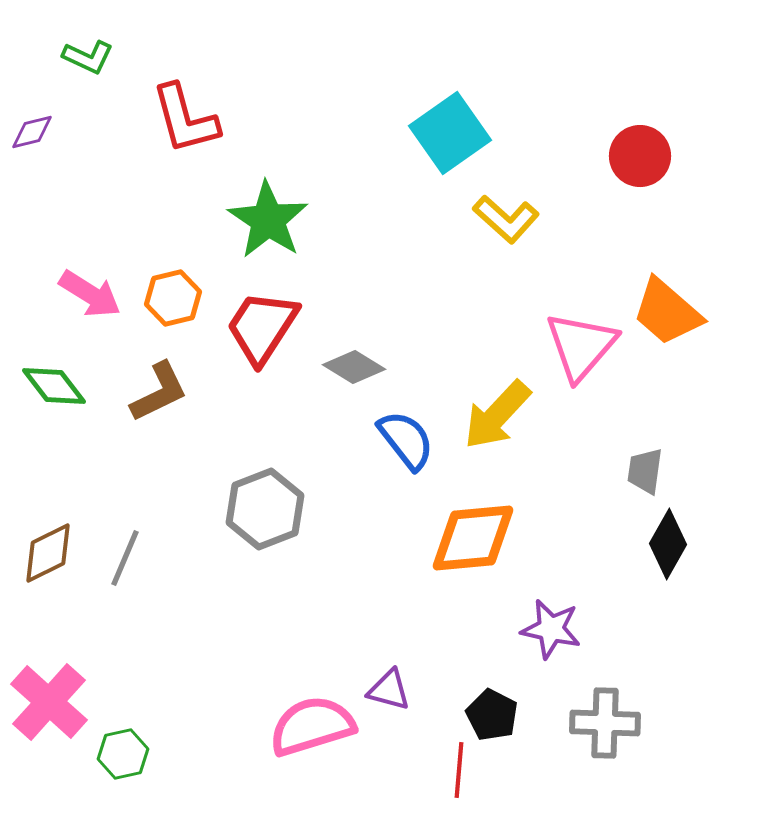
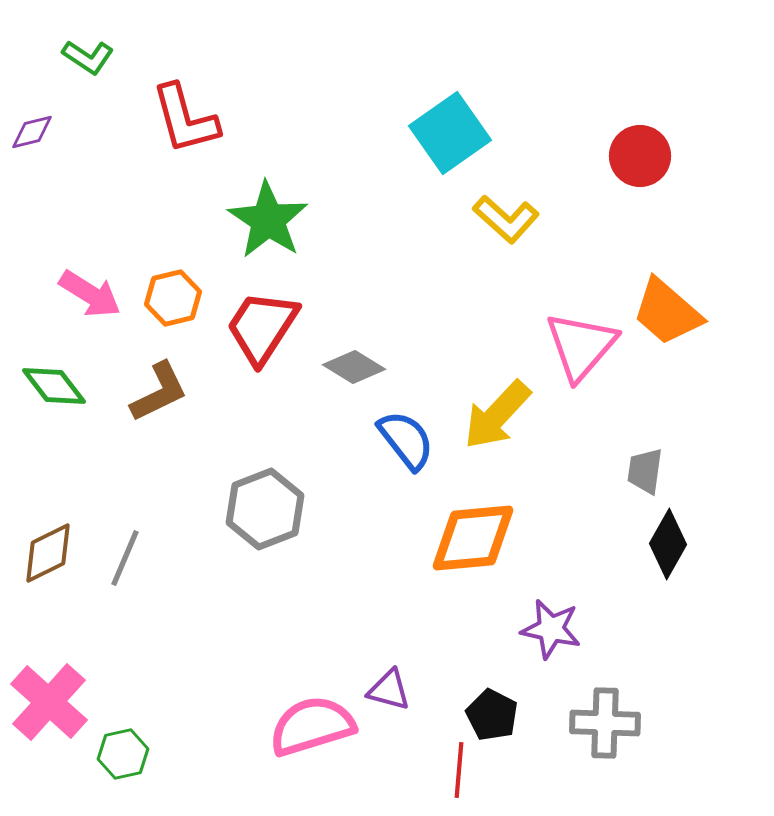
green L-shape: rotated 9 degrees clockwise
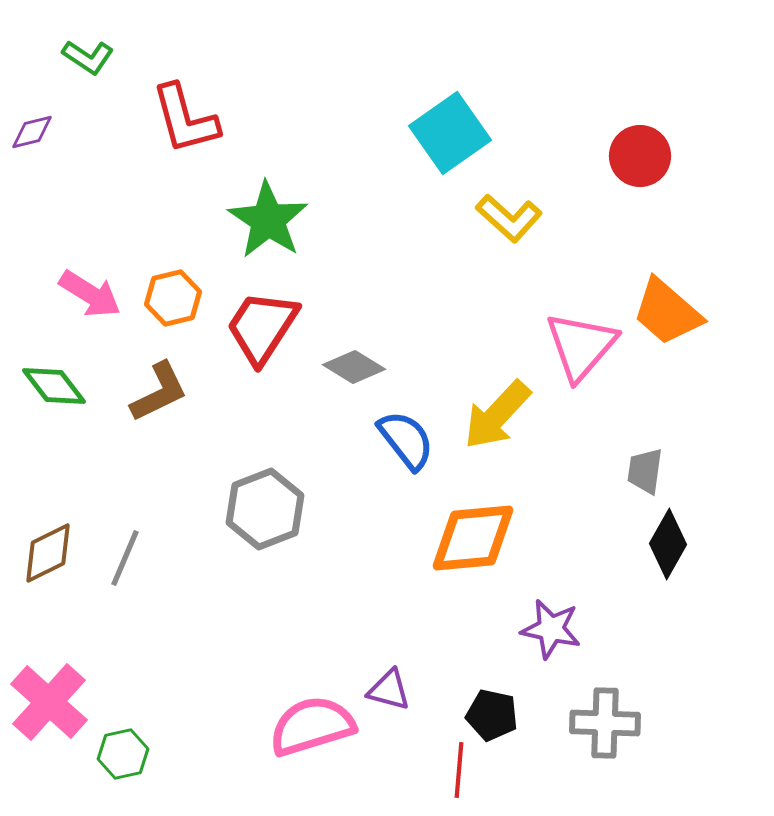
yellow L-shape: moved 3 px right, 1 px up
black pentagon: rotated 15 degrees counterclockwise
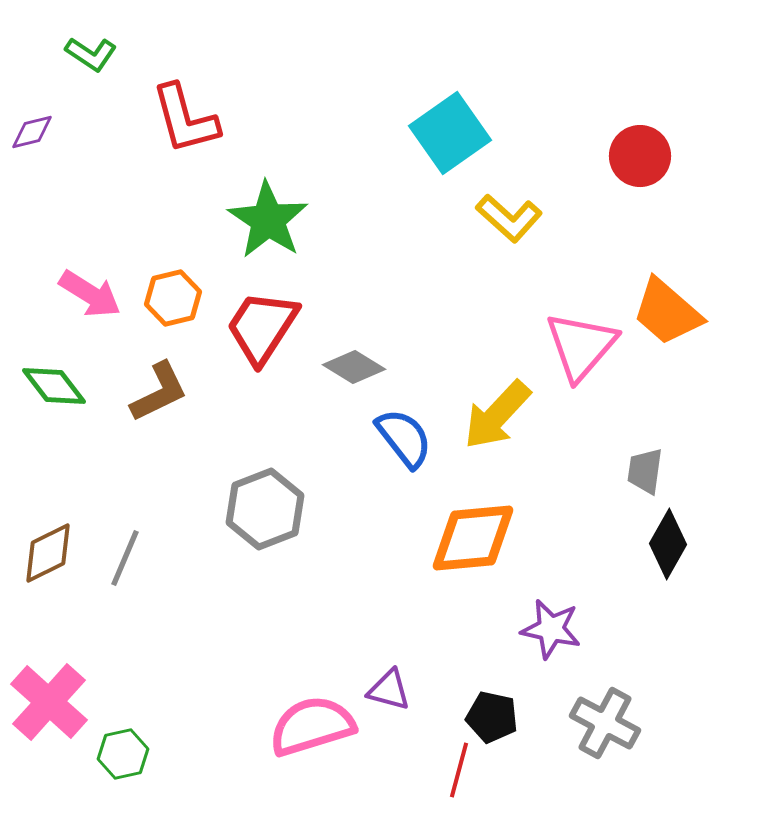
green L-shape: moved 3 px right, 3 px up
blue semicircle: moved 2 px left, 2 px up
black pentagon: moved 2 px down
gray cross: rotated 26 degrees clockwise
red line: rotated 10 degrees clockwise
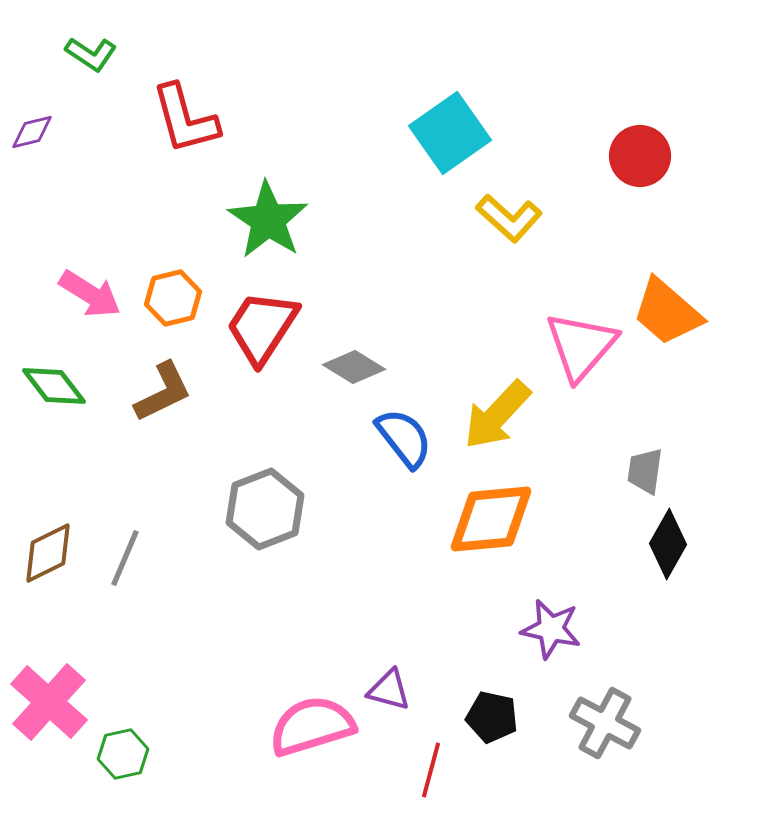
brown L-shape: moved 4 px right
orange diamond: moved 18 px right, 19 px up
red line: moved 28 px left
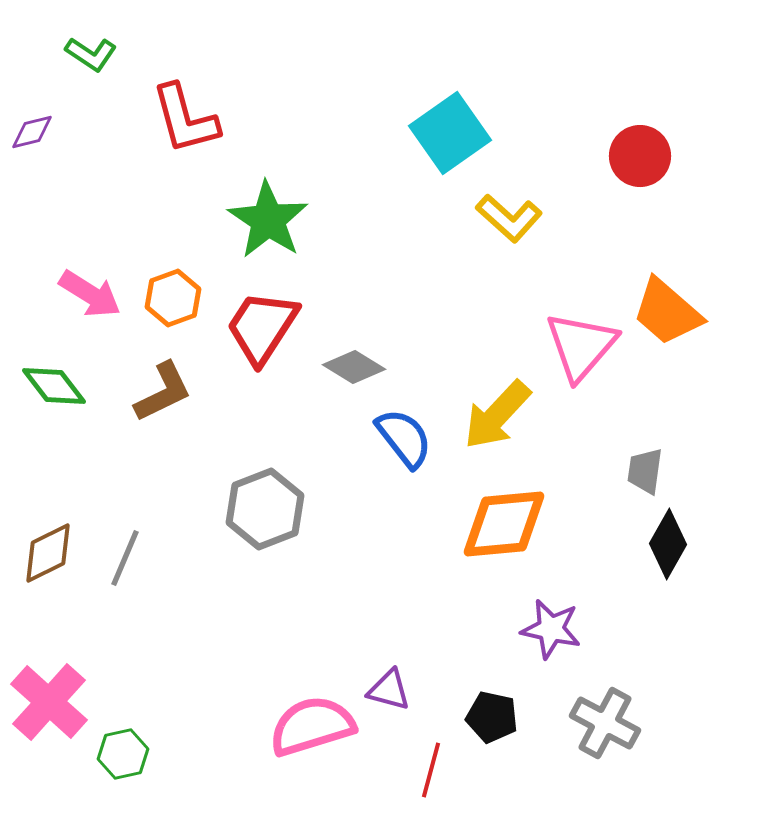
orange hexagon: rotated 6 degrees counterclockwise
orange diamond: moved 13 px right, 5 px down
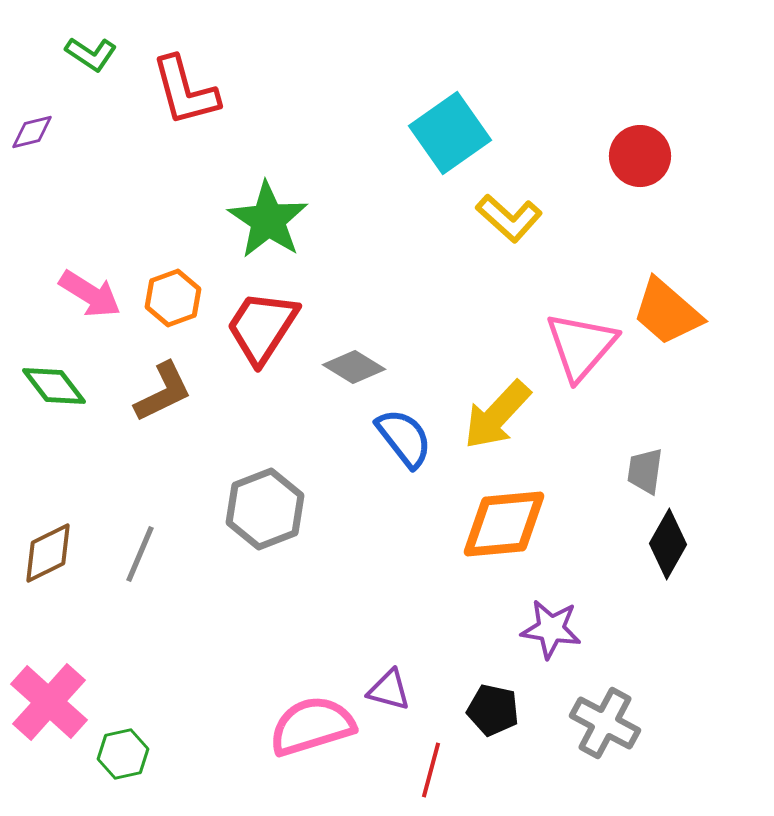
red L-shape: moved 28 px up
gray line: moved 15 px right, 4 px up
purple star: rotated 4 degrees counterclockwise
black pentagon: moved 1 px right, 7 px up
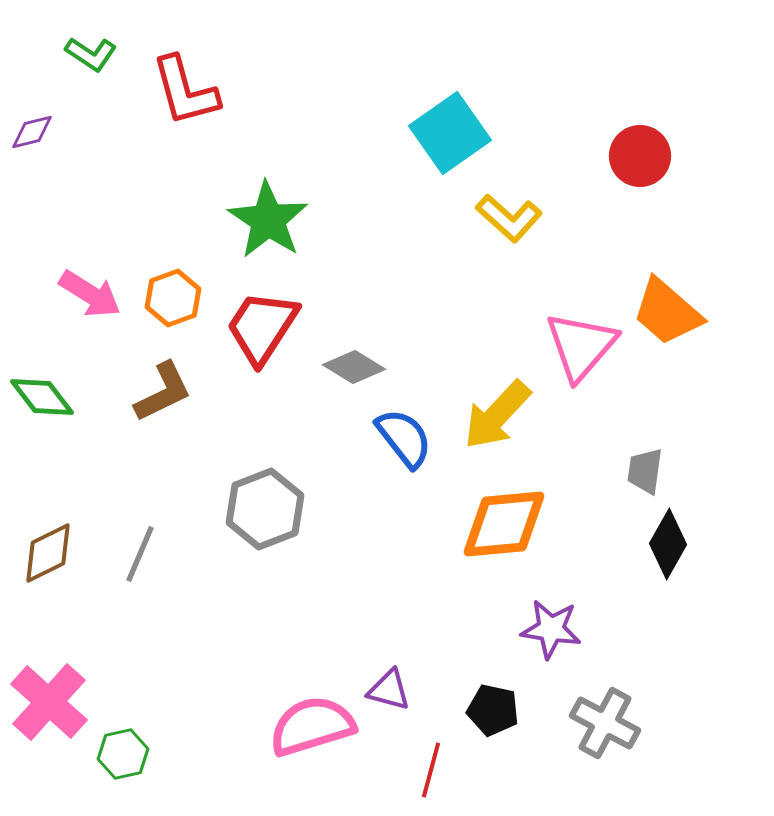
green diamond: moved 12 px left, 11 px down
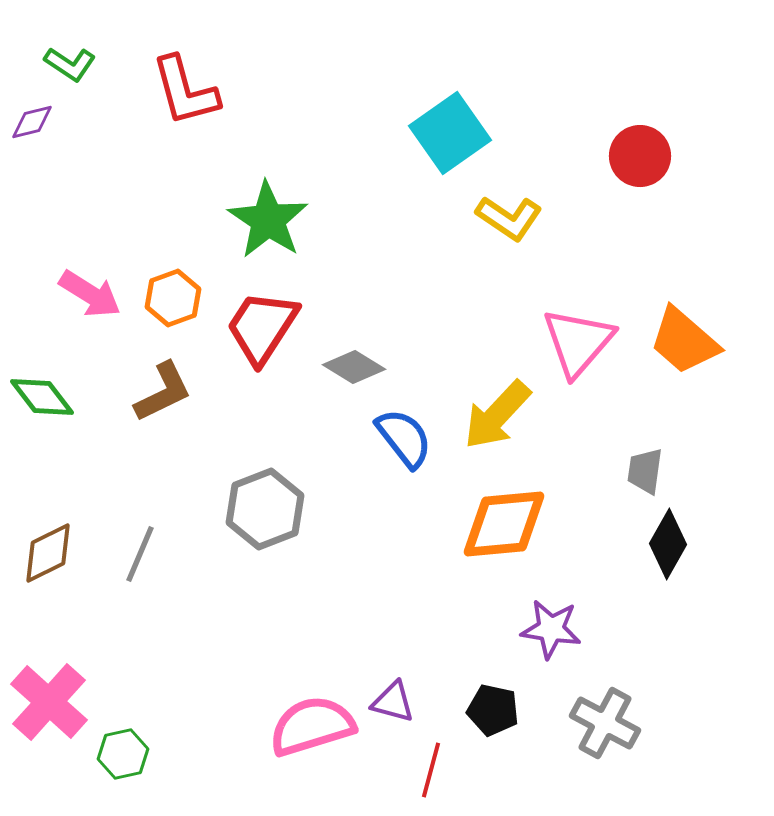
green L-shape: moved 21 px left, 10 px down
purple diamond: moved 10 px up
yellow L-shape: rotated 8 degrees counterclockwise
orange trapezoid: moved 17 px right, 29 px down
pink triangle: moved 3 px left, 4 px up
purple triangle: moved 4 px right, 12 px down
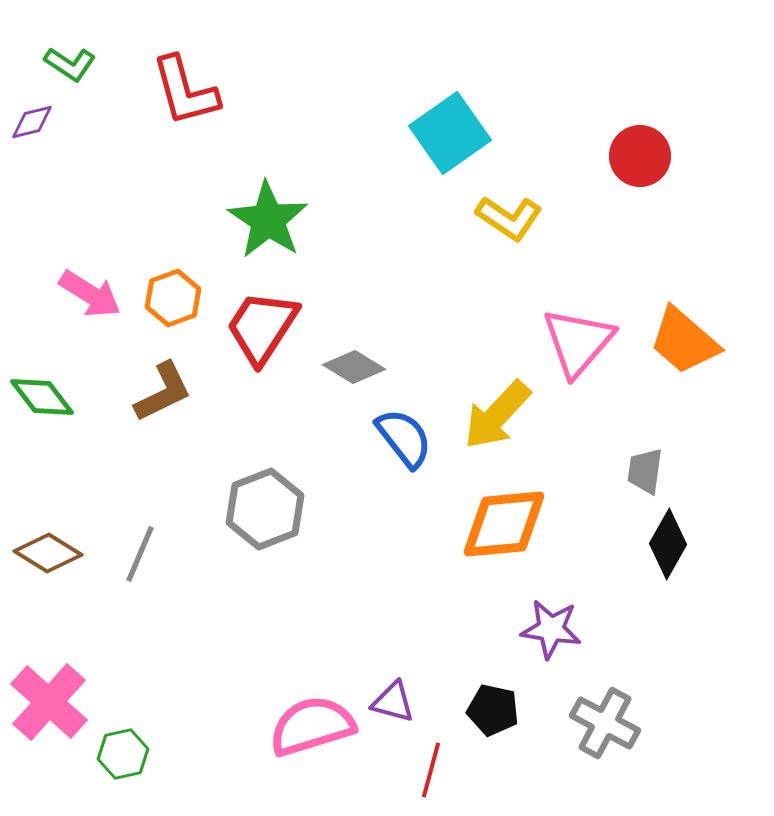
brown diamond: rotated 58 degrees clockwise
